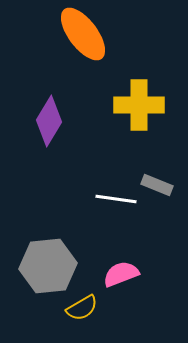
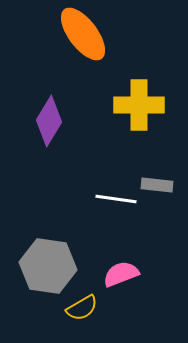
gray rectangle: rotated 16 degrees counterclockwise
gray hexagon: rotated 14 degrees clockwise
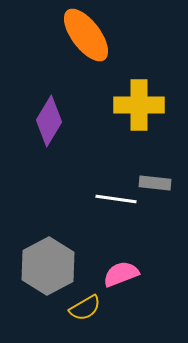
orange ellipse: moved 3 px right, 1 px down
gray rectangle: moved 2 px left, 2 px up
gray hexagon: rotated 24 degrees clockwise
yellow semicircle: moved 3 px right
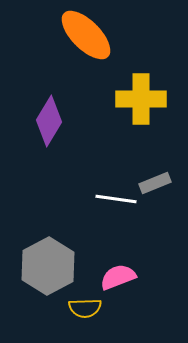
orange ellipse: rotated 8 degrees counterclockwise
yellow cross: moved 2 px right, 6 px up
gray rectangle: rotated 28 degrees counterclockwise
pink semicircle: moved 3 px left, 3 px down
yellow semicircle: rotated 28 degrees clockwise
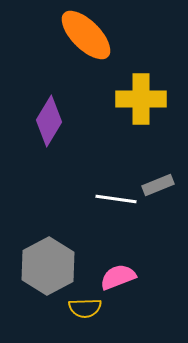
gray rectangle: moved 3 px right, 2 px down
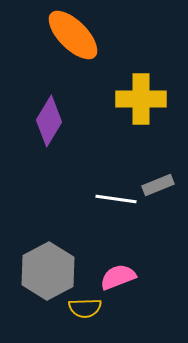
orange ellipse: moved 13 px left
gray hexagon: moved 5 px down
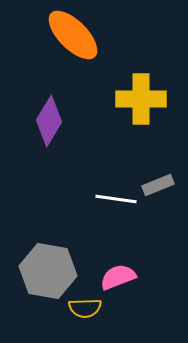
gray hexagon: rotated 22 degrees counterclockwise
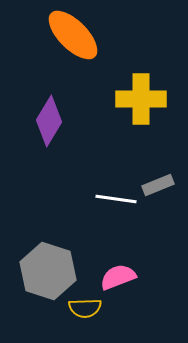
gray hexagon: rotated 8 degrees clockwise
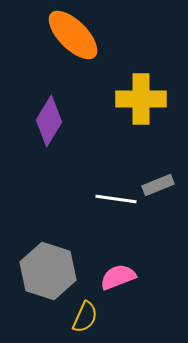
yellow semicircle: moved 9 px down; rotated 64 degrees counterclockwise
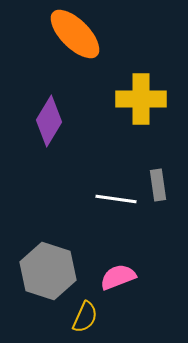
orange ellipse: moved 2 px right, 1 px up
gray rectangle: rotated 76 degrees counterclockwise
